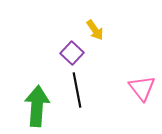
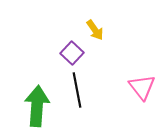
pink triangle: moved 1 px up
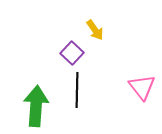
black line: rotated 12 degrees clockwise
green arrow: moved 1 px left
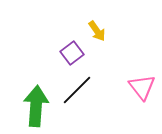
yellow arrow: moved 2 px right, 1 px down
purple square: rotated 10 degrees clockwise
black line: rotated 44 degrees clockwise
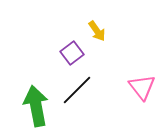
green arrow: rotated 15 degrees counterclockwise
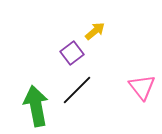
yellow arrow: moved 2 px left; rotated 95 degrees counterclockwise
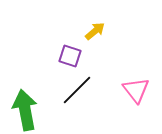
purple square: moved 2 px left, 3 px down; rotated 35 degrees counterclockwise
pink triangle: moved 6 px left, 3 px down
green arrow: moved 11 px left, 4 px down
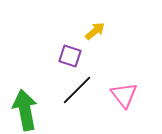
pink triangle: moved 12 px left, 5 px down
